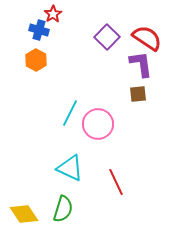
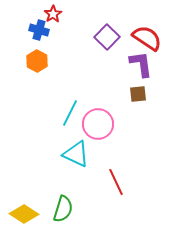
orange hexagon: moved 1 px right, 1 px down
cyan triangle: moved 6 px right, 14 px up
yellow diamond: rotated 24 degrees counterclockwise
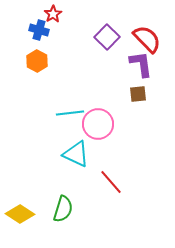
red semicircle: moved 1 px down; rotated 12 degrees clockwise
cyan line: rotated 56 degrees clockwise
red line: moved 5 px left; rotated 16 degrees counterclockwise
yellow diamond: moved 4 px left
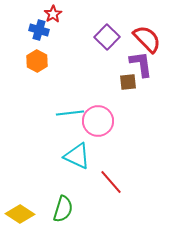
brown square: moved 10 px left, 12 px up
pink circle: moved 3 px up
cyan triangle: moved 1 px right, 2 px down
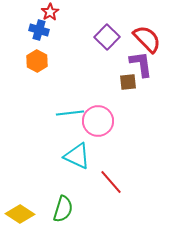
red star: moved 3 px left, 2 px up
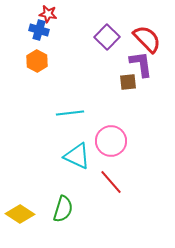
red star: moved 2 px left, 2 px down; rotated 30 degrees counterclockwise
pink circle: moved 13 px right, 20 px down
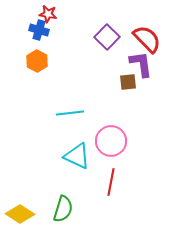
red line: rotated 52 degrees clockwise
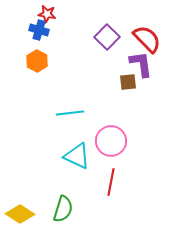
red star: moved 1 px left
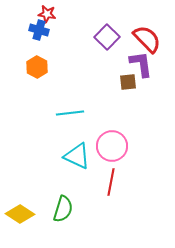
orange hexagon: moved 6 px down
pink circle: moved 1 px right, 5 px down
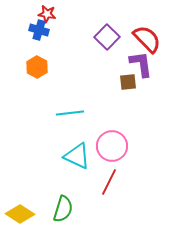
red line: moved 2 px left; rotated 16 degrees clockwise
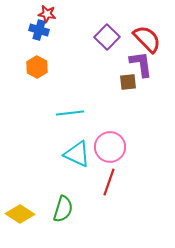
pink circle: moved 2 px left, 1 px down
cyan triangle: moved 2 px up
red line: rotated 8 degrees counterclockwise
